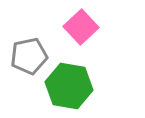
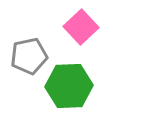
green hexagon: rotated 12 degrees counterclockwise
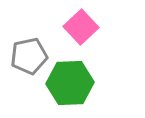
green hexagon: moved 1 px right, 3 px up
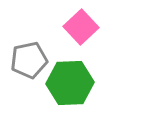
gray pentagon: moved 4 px down
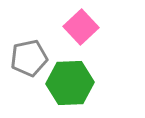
gray pentagon: moved 2 px up
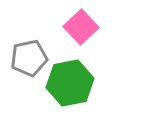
green hexagon: rotated 9 degrees counterclockwise
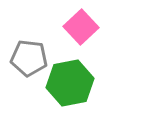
gray pentagon: rotated 18 degrees clockwise
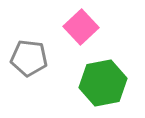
green hexagon: moved 33 px right
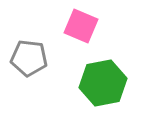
pink square: moved 1 px up; rotated 24 degrees counterclockwise
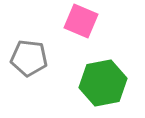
pink square: moved 5 px up
